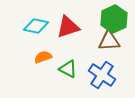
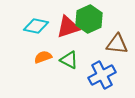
green hexagon: moved 25 px left
brown triangle: moved 8 px right, 3 px down; rotated 10 degrees clockwise
green triangle: moved 1 px right, 9 px up
blue cross: rotated 28 degrees clockwise
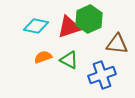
red triangle: moved 1 px right
blue cross: rotated 8 degrees clockwise
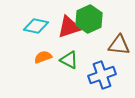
brown triangle: moved 2 px right, 1 px down
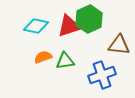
red triangle: moved 1 px up
green triangle: moved 4 px left, 1 px down; rotated 36 degrees counterclockwise
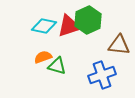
green hexagon: moved 1 px left, 1 px down
cyan diamond: moved 8 px right
green triangle: moved 8 px left, 5 px down; rotated 24 degrees clockwise
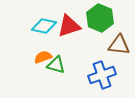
green hexagon: moved 12 px right, 2 px up; rotated 12 degrees counterclockwise
green triangle: moved 1 px left, 1 px up
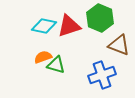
brown triangle: rotated 15 degrees clockwise
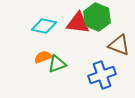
green hexagon: moved 3 px left, 1 px up
red triangle: moved 9 px right, 3 px up; rotated 25 degrees clockwise
green triangle: moved 1 px right, 1 px up; rotated 36 degrees counterclockwise
